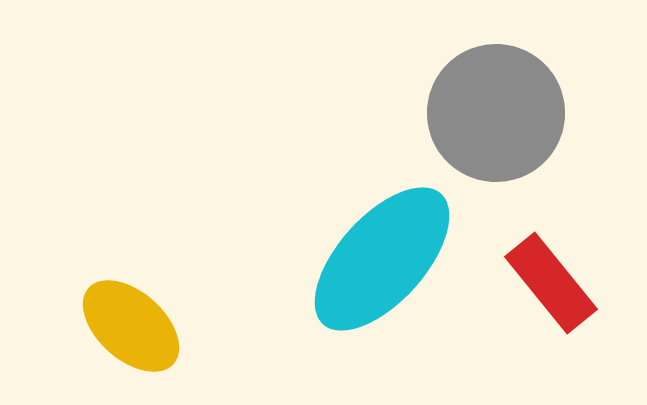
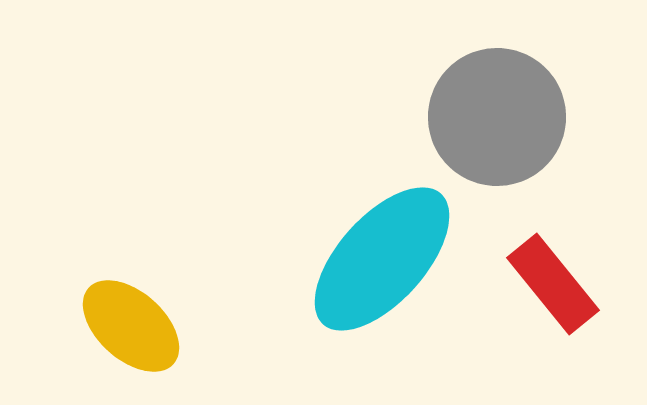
gray circle: moved 1 px right, 4 px down
red rectangle: moved 2 px right, 1 px down
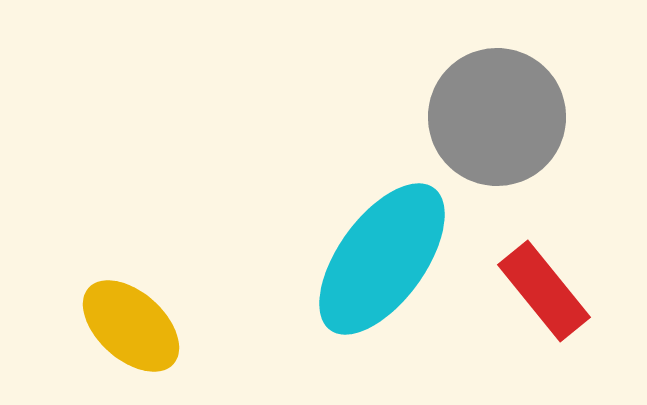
cyan ellipse: rotated 6 degrees counterclockwise
red rectangle: moved 9 px left, 7 px down
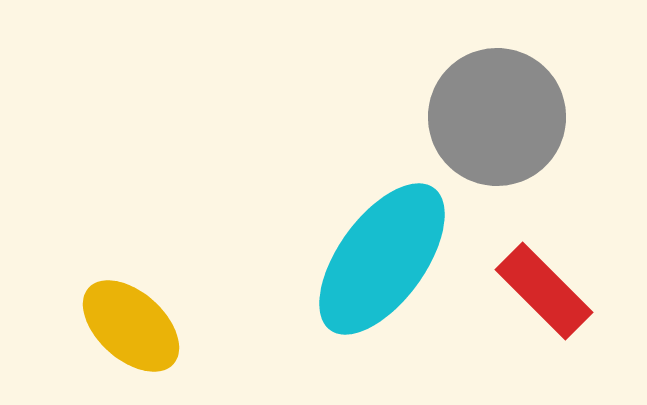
red rectangle: rotated 6 degrees counterclockwise
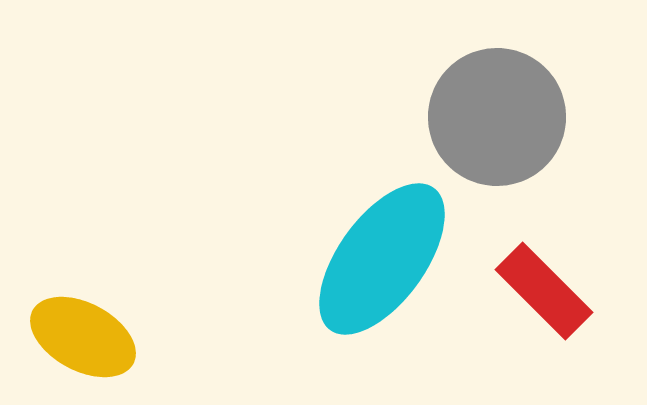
yellow ellipse: moved 48 px left, 11 px down; rotated 14 degrees counterclockwise
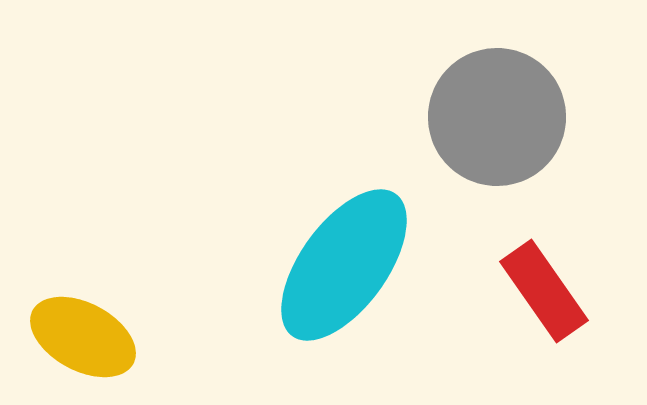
cyan ellipse: moved 38 px left, 6 px down
red rectangle: rotated 10 degrees clockwise
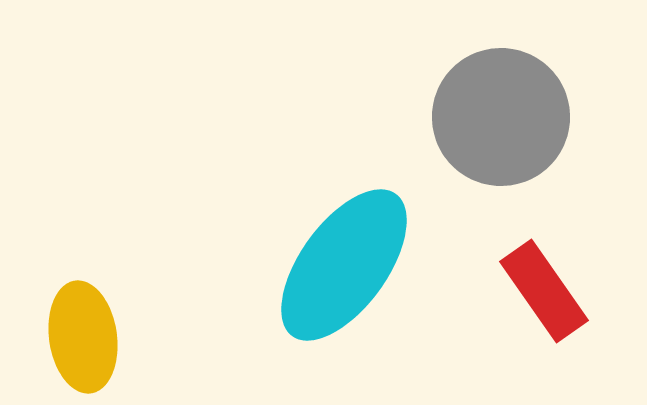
gray circle: moved 4 px right
yellow ellipse: rotated 54 degrees clockwise
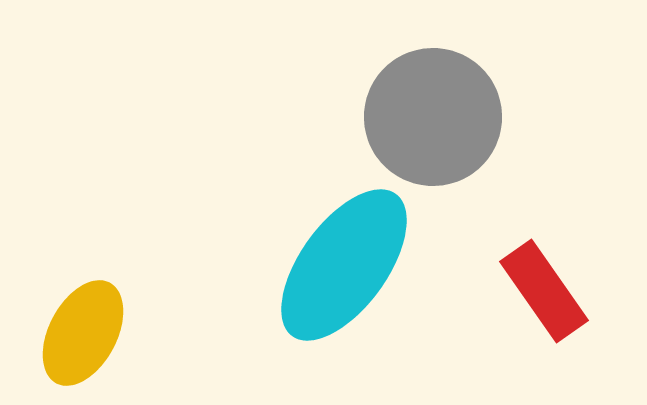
gray circle: moved 68 px left
yellow ellipse: moved 4 px up; rotated 36 degrees clockwise
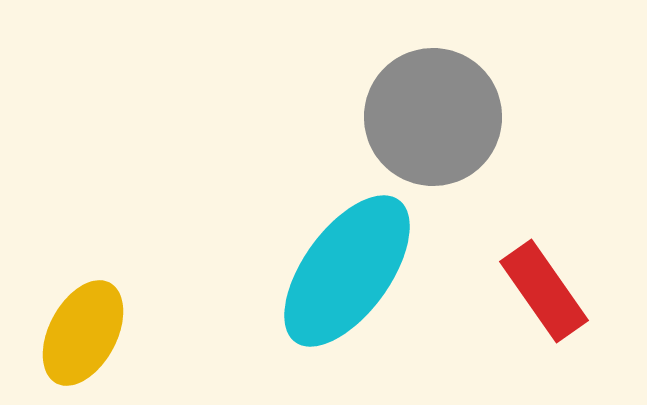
cyan ellipse: moved 3 px right, 6 px down
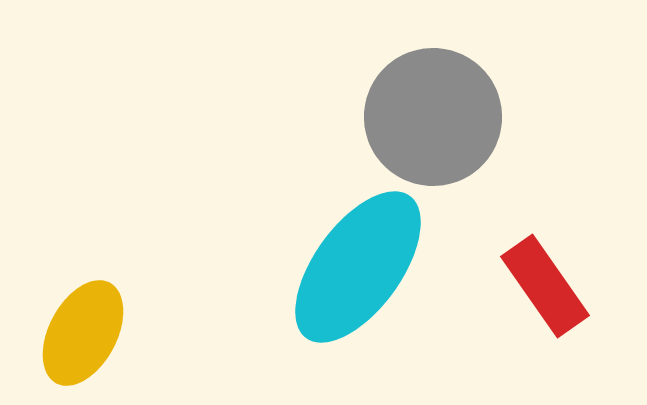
cyan ellipse: moved 11 px right, 4 px up
red rectangle: moved 1 px right, 5 px up
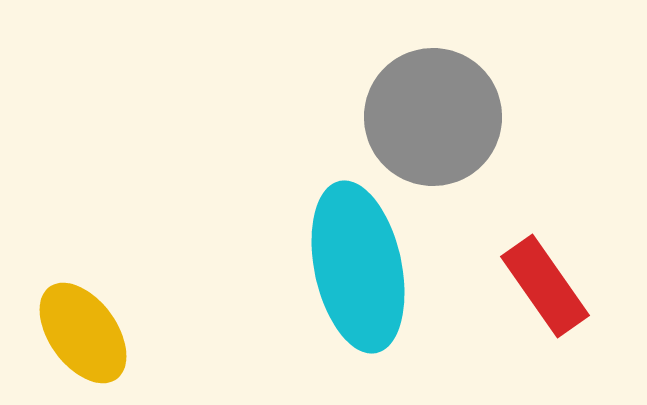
cyan ellipse: rotated 48 degrees counterclockwise
yellow ellipse: rotated 64 degrees counterclockwise
